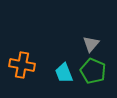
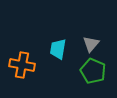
cyan trapezoid: moved 6 px left, 24 px up; rotated 30 degrees clockwise
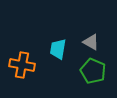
gray triangle: moved 2 px up; rotated 42 degrees counterclockwise
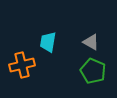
cyan trapezoid: moved 10 px left, 7 px up
orange cross: rotated 25 degrees counterclockwise
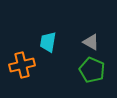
green pentagon: moved 1 px left, 1 px up
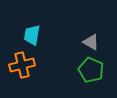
cyan trapezoid: moved 16 px left, 7 px up
green pentagon: moved 1 px left
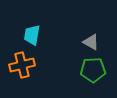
green pentagon: moved 2 px right; rotated 25 degrees counterclockwise
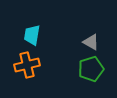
orange cross: moved 5 px right
green pentagon: moved 2 px left, 1 px up; rotated 15 degrees counterclockwise
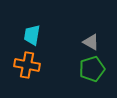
orange cross: rotated 25 degrees clockwise
green pentagon: moved 1 px right
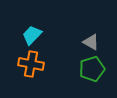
cyan trapezoid: rotated 35 degrees clockwise
orange cross: moved 4 px right, 1 px up
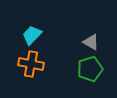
green pentagon: moved 2 px left
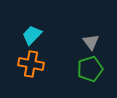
gray triangle: rotated 24 degrees clockwise
